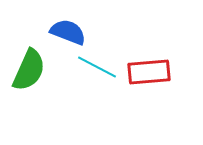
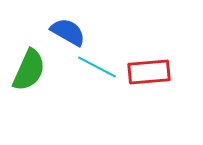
blue semicircle: rotated 9 degrees clockwise
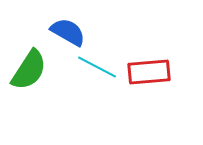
green semicircle: rotated 9 degrees clockwise
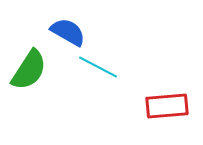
cyan line: moved 1 px right
red rectangle: moved 18 px right, 34 px down
